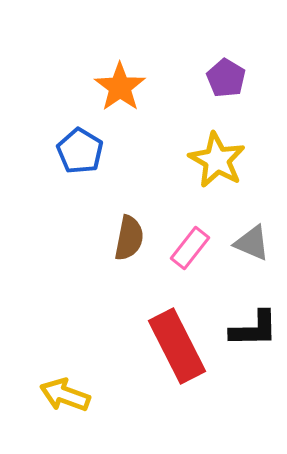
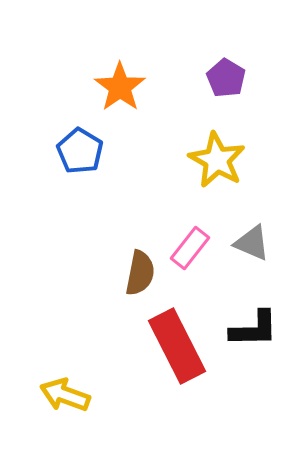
brown semicircle: moved 11 px right, 35 px down
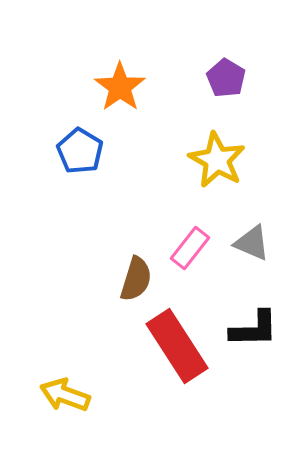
brown semicircle: moved 4 px left, 6 px down; rotated 6 degrees clockwise
red rectangle: rotated 6 degrees counterclockwise
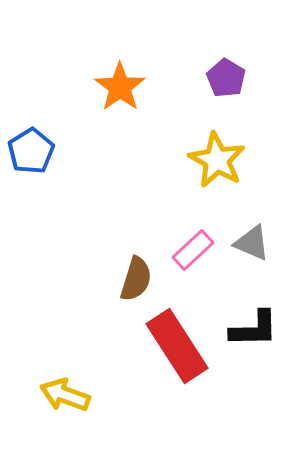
blue pentagon: moved 49 px left; rotated 9 degrees clockwise
pink rectangle: moved 3 px right, 2 px down; rotated 9 degrees clockwise
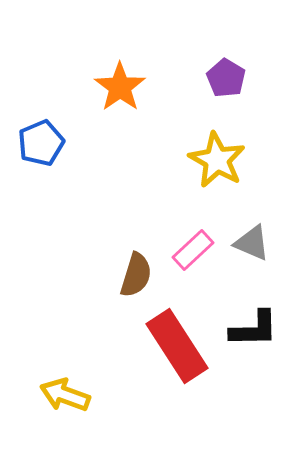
blue pentagon: moved 10 px right, 8 px up; rotated 9 degrees clockwise
brown semicircle: moved 4 px up
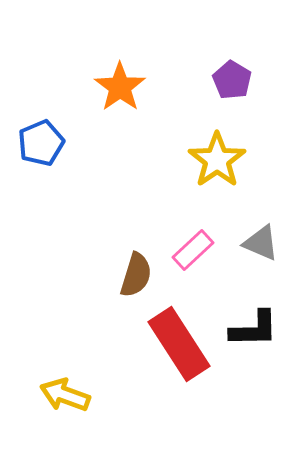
purple pentagon: moved 6 px right, 2 px down
yellow star: rotated 8 degrees clockwise
gray triangle: moved 9 px right
red rectangle: moved 2 px right, 2 px up
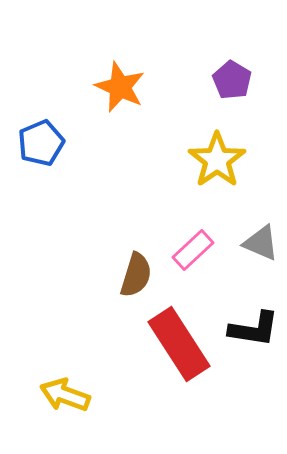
orange star: rotated 12 degrees counterclockwise
black L-shape: rotated 10 degrees clockwise
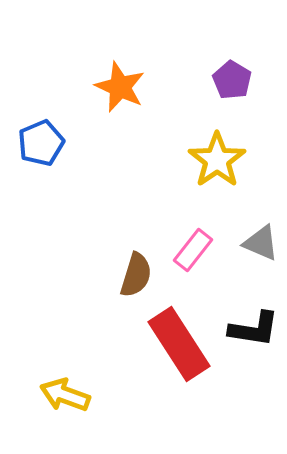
pink rectangle: rotated 9 degrees counterclockwise
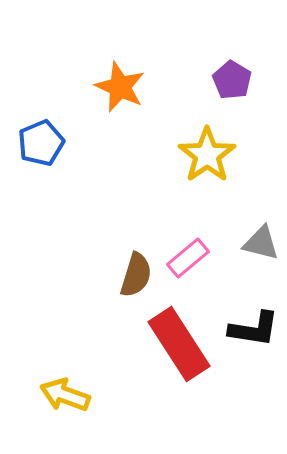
yellow star: moved 10 px left, 5 px up
gray triangle: rotated 9 degrees counterclockwise
pink rectangle: moved 5 px left, 8 px down; rotated 12 degrees clockwise
